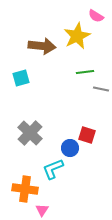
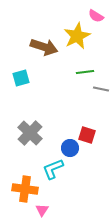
brown arrow: moved 2 px right, 1 px down; rotated 12 degrees clockwise
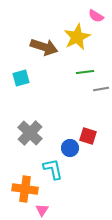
yellow star: moved 1 px down
gray line: rotated 21 degrees counterclockwise
red square: moved 1 px right, 1 px down
cyan L-shape: rotated 100 degrees clockwise
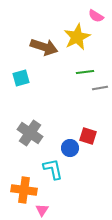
gray line: moved 1 px left, 1 px up
gray cross: rotated 10 degrees counterclockwise
orange cross: moved 1 px left, 1 px down
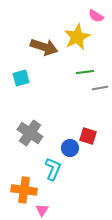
cyan L-shape: rotated 35 degrees clockwise
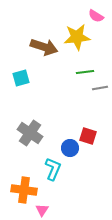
yellow star: rotated 20 degrees clockwise
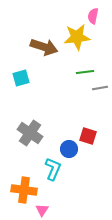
pink semicircle: moved 3 px left; rotated 70 degrees clockwise
blue circle: moved 1 px left, 1 px down
